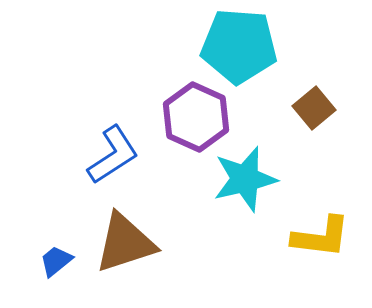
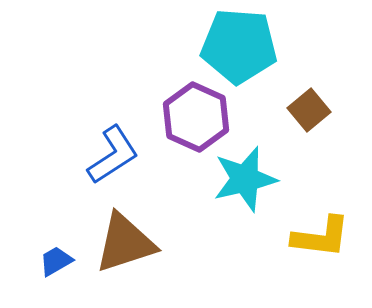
brown square: moved 5 px left, 2 px down
blue trapezoid: rotated 9 degrees clockwise
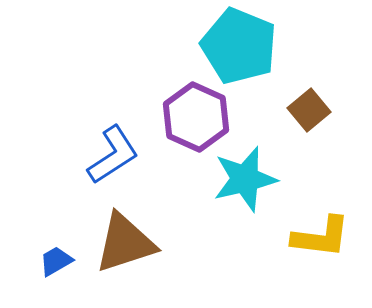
cyan pentagon: rotated 18 degrees clockwise
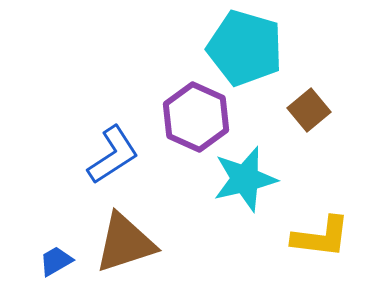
cyan pentagon: moved 6 px right, 2 px down; rotated 6 degrees counterclockwise
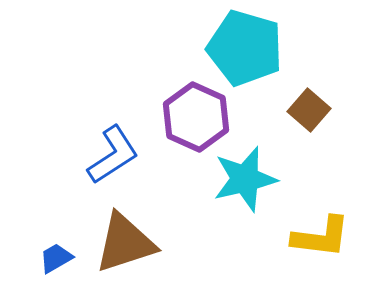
brown square: rotated 9 degrees counterclockwise
blue trapezoid: moved 3 px up
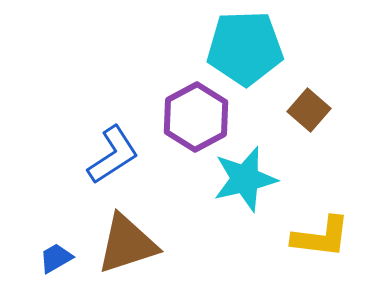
cyan pentagon: rotated 18 degrees counterclockwise
purple hexagon: rotated 8 degrees clockwise
brown triangle: moved 2 px right, 1 px down
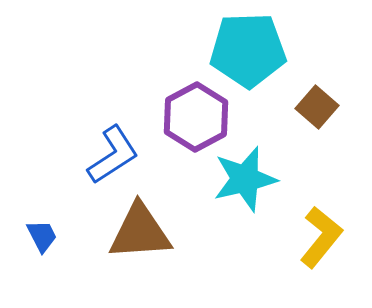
cyan pentagon: moved 3 px right, 2 px down
brown square: moved 8 px right, 3 px up
yellow L-shape: rotated 58 degrees counterclockwise
brown triangle: moved 13 px right, 12 px up; rotated 14 degrees clockwise
blue trapezoid: moved 14 px left, 22 px up; rotated 93 degrees clockwise
